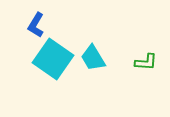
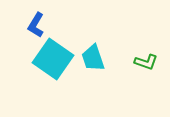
cyan trapezoid: rotated 12 degrees clockwise
green L-shape: rotated 15 degrees clockwise
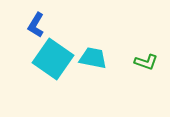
cyan trapezoid: rotated 120 degrees clockwise
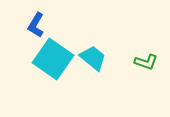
cyan trapezoid: rotated 28 degrees clockwise
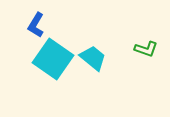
green L-shape: moved 13 px up
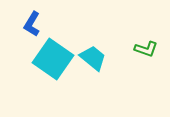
blue L-shape: moved 4 px left, 1 px up
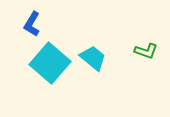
green L-shape: moved 2 px down
cyan square: moved 3 px left, 4 px down; rotated 6 degrees clockwise
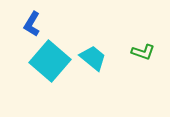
green L-shape: moved 3 px left, 1 px down
cyan square: moved 2 px up
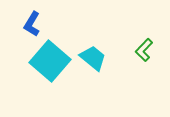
green L-shape: moved 1 px right, 2 px up; rotated 115 degrees clockwise
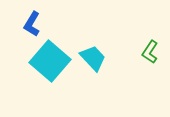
green L-shape: moved 6 px right, 2 px down; rotated 10 degrees counterclockwise
cyan trapezoid: rotated 8 degrees clockwise
